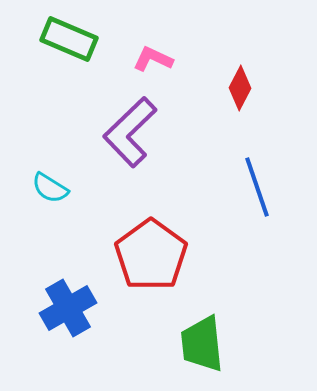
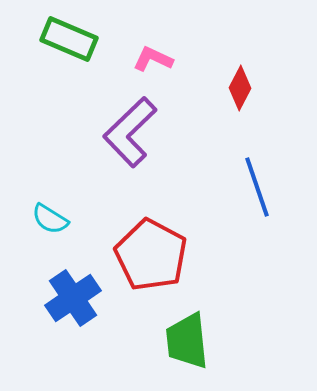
cyan semicircle: moved 31 px down
red pentagon: rotated 8 degrees counterclockwise
blue cross: moved 5 px right, 10 px up; rotated 4 degrees counterclockwise
green trapezoid: moved 15 px left, 3 px up
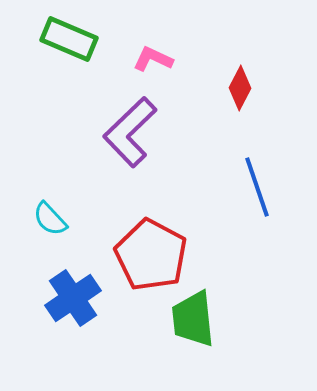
cyan semicircle: rotated 15 degrees clockwise
green trapezoid: moved 6 px right, 22 px up
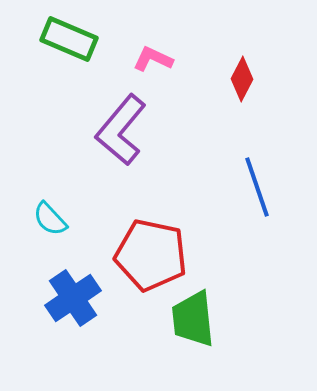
red diamond: moved 2 px right, 9 px up
purple L-shape: moved 9 px left, 2 px up; rotated 6 degrees counterclockwise
red pentagon: rotated 16 degrees counterclockwise
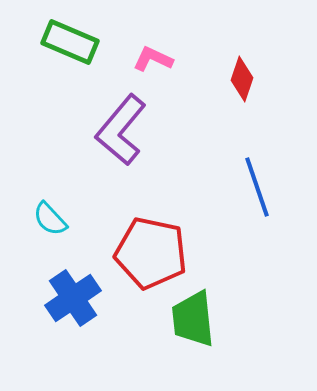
green rectangle: moved 1 px right, 3 px down
red diamond: rotated 9 degrees counterclockwise
red pentagon: moved 2 px up
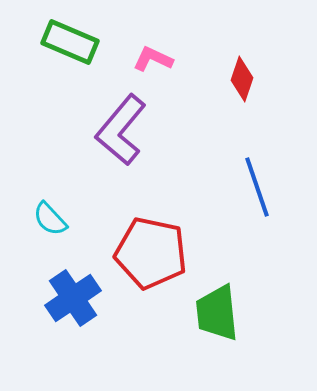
green trapezoid: moved 24 px right, 6 px up
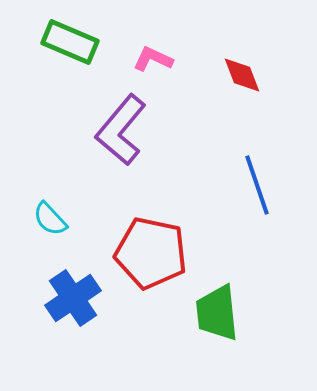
red diamond: moved 4 px up; rotated 39 degrees counterclockwise
blue line: moved 2 px up
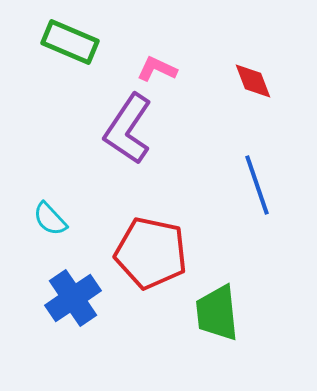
pink L-shape: moved 4 px right, 10 px down
red diamond: moved 11 px right, 6 px down
purple L-shape: moved 7 px right, 1 px up; rotated 6 degrees counterclockwise
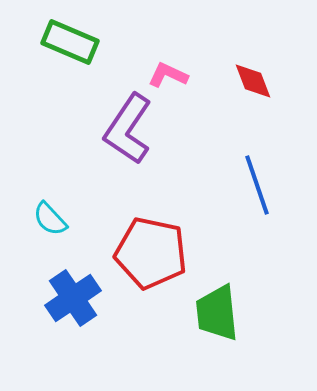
pink L-shape: moved 11 px right, 6 px down
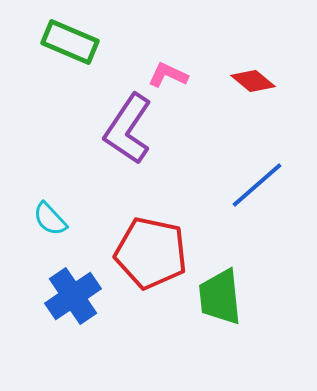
red diamond: rotated 30 degrees counterclockwise
blue line: rotated 68 degrees clockwise
blue cross: moved 2 px up
green trapezoid: moved 3 px right, 16 px up
